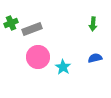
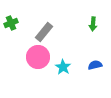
gray rectangle: moved 12 px right, 3 px down; rotated 30 degrees counterclockwise
blue semicircle: moved 7 px down
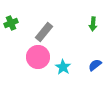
blue semicircle: rotated 24 degrees counterclockwise
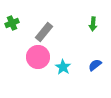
green cross: moved 1 px right
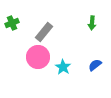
green arrow: moved 1 px left, 1 px up
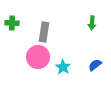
green cross: rotated 24 degrees clockwise
gray rectangle: rotated 30 degrees counterclockwise
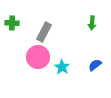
gray rectangle: rotated 18 degrees clockwise
cyan star: moved 1 px left
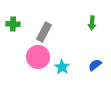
green cross: moved 1 px right, 1 px down
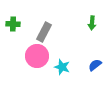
pink circle: moved 1 px left, 1 px up
cyan star: rotated 14 degrees counterclockwise
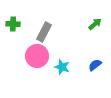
green arrow: moved 3 px right, 1 px down; rotated 136 degrees counterclockwise
